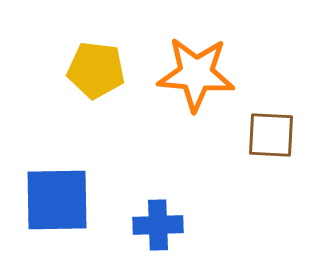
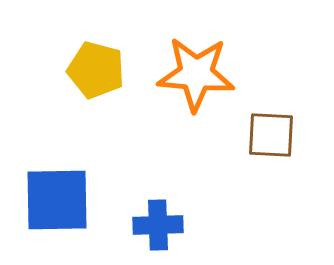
yellow pentagon: rotated 8 degrees clockwise
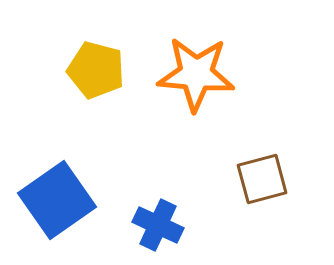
brown square: moved 9 px left, 44 px down; rotated 18 degrees counterclockwise
blue square: rotated 34 degrees counterclockwise
blue cross: rotated 27 degrees clockwise
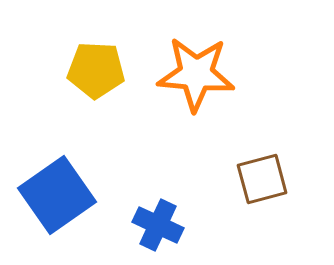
yellow pentagon: rotated 12 degrees counterclockwise
blue square: moved 5 px up
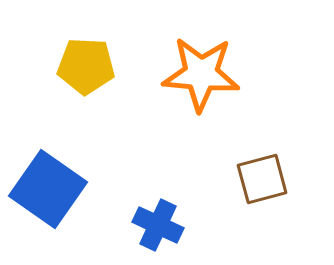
yellow pentagon: moved 10 px left, 4 px up
orange star: moved 5 px right
blue square: moved 9 px left, 6 px up; rotated 20 degrees counterclockwise
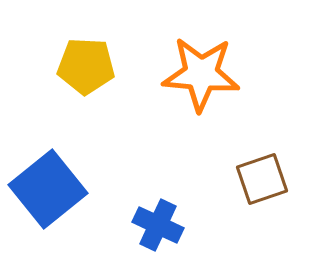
brown square: rotated 4 degrees counterclockwise
blue square: rotated 16 degrees clockwise
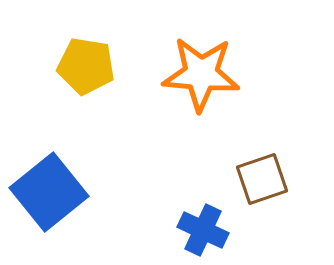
yellow pentagon: rotated 6 degrees clockwise
blue square: moved 1 px right, 3 px down
blue cross: moved 45 px right, 5 px down
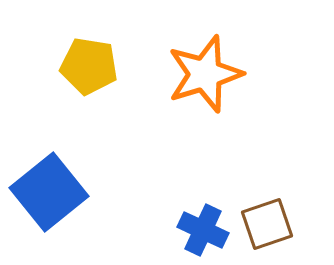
yellow pentagon: moved 3 px right
orange star: moved 4 px right; rotated 22 degrees counterclockwise
brown square: moved 5 px right, 45 px down
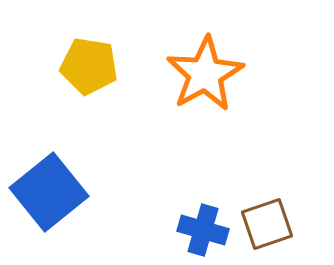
orange star: rotated 12 degrees counterclockwise
blue cross: rotated 9 degrees counterclockwise
